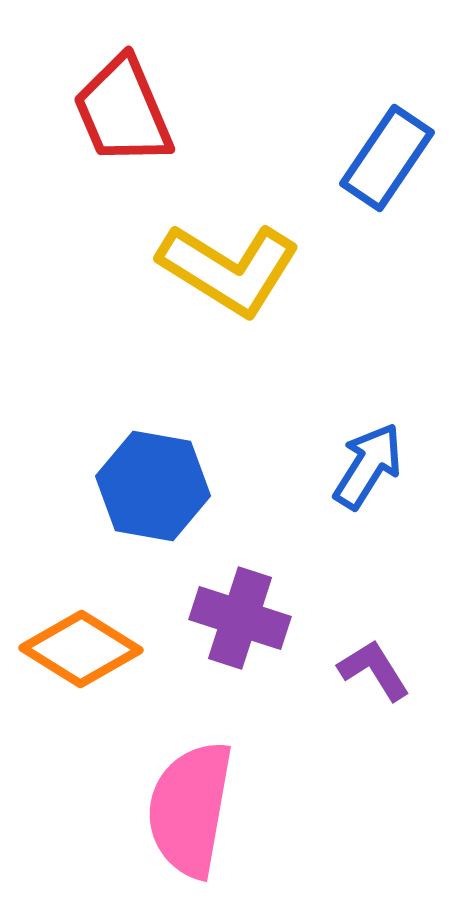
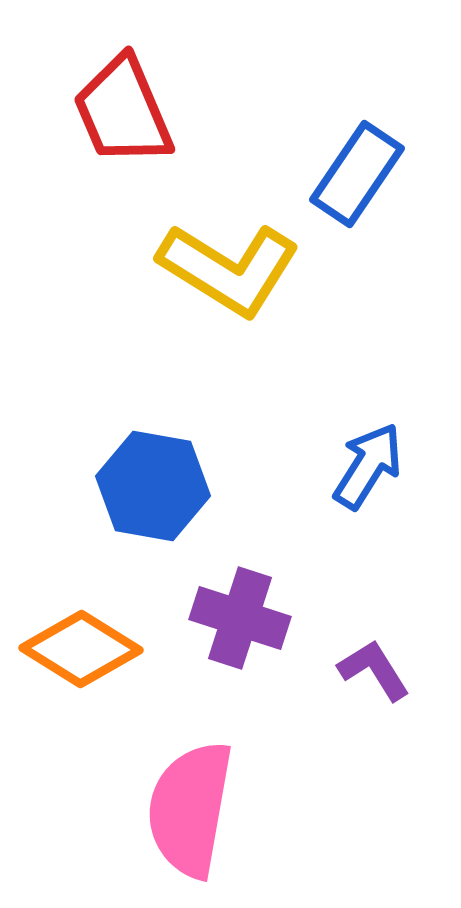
blue rectangle: moved 30 px left, 16 px down
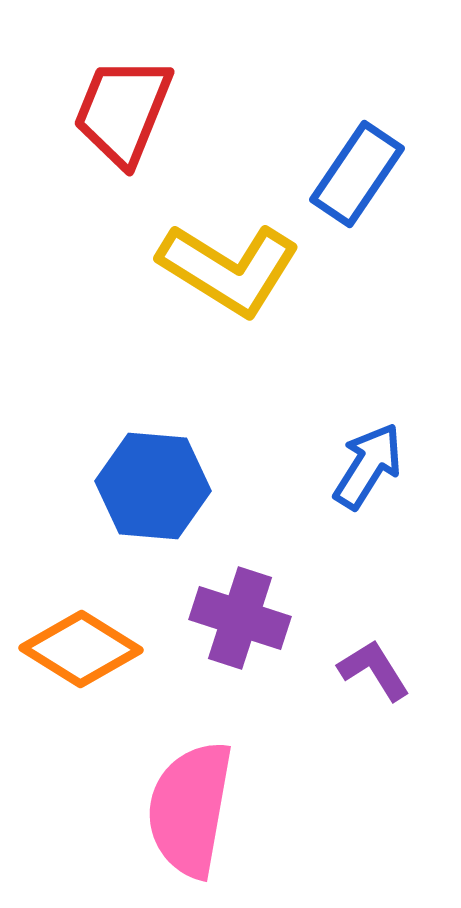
red trapezoid: rotated 45 degrees clockwise
blue hexagon: rotated 5 degrees counterclockwise
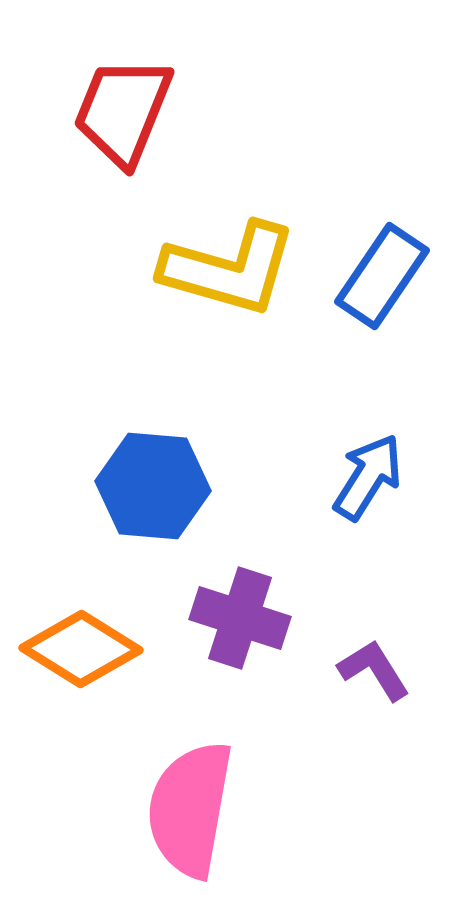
blue rectangle: moved 25 px right, 102 px down
yellow L-shape: rotated 16 degrees counterclockwise
blue arrow: moved 11 px down
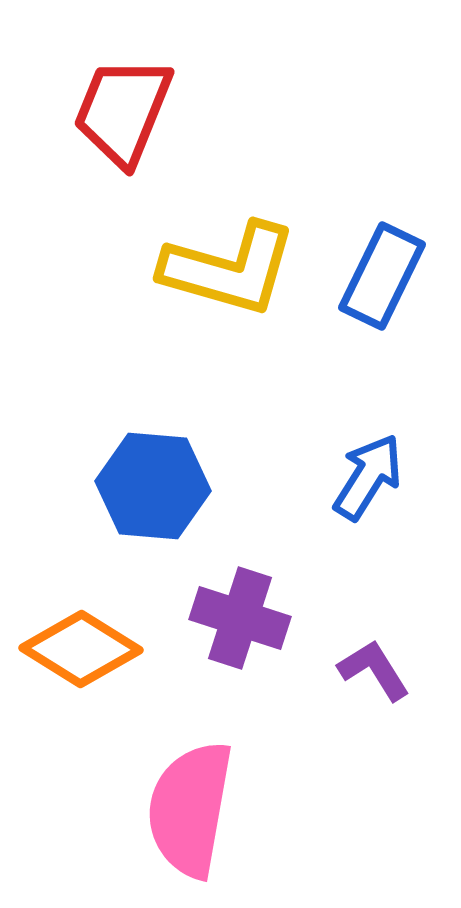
blue rectangle: rotated 8 degrees counterclockwise
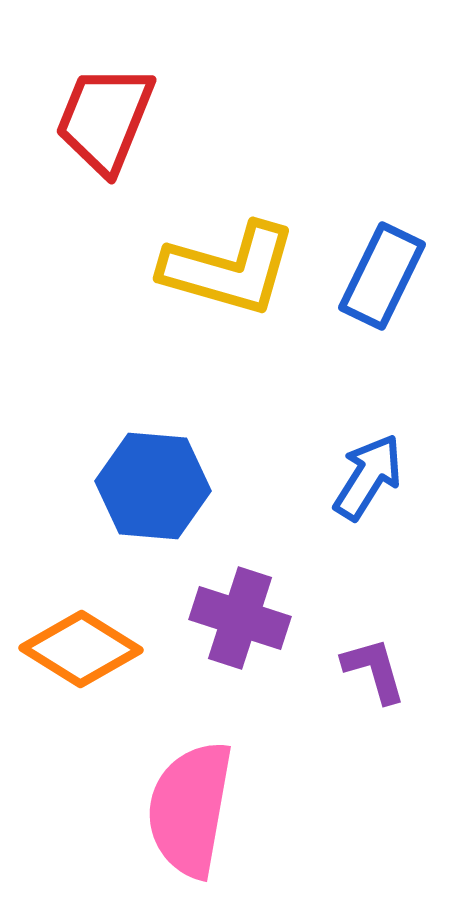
red trapezoid: moved 18 px left, 8 px down
purple L-shape: rotated 16 degrees clockwise
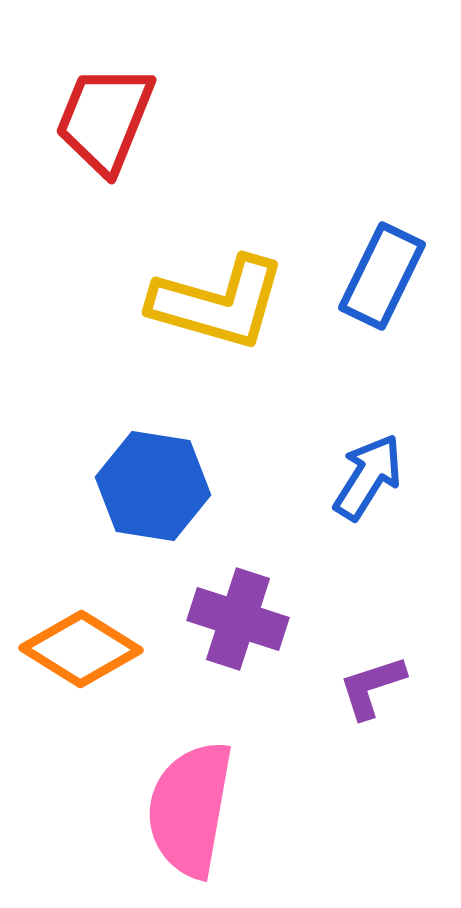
yellow L-shape: moved 11 px left, 34 px down
blue hexagon: rotated 4 degrees clockwise
purple cross: moved 2 px left, 1 px down
purple L-shape: moved 2 px left, 17 px down; rotated 92 degrees counterclockwise
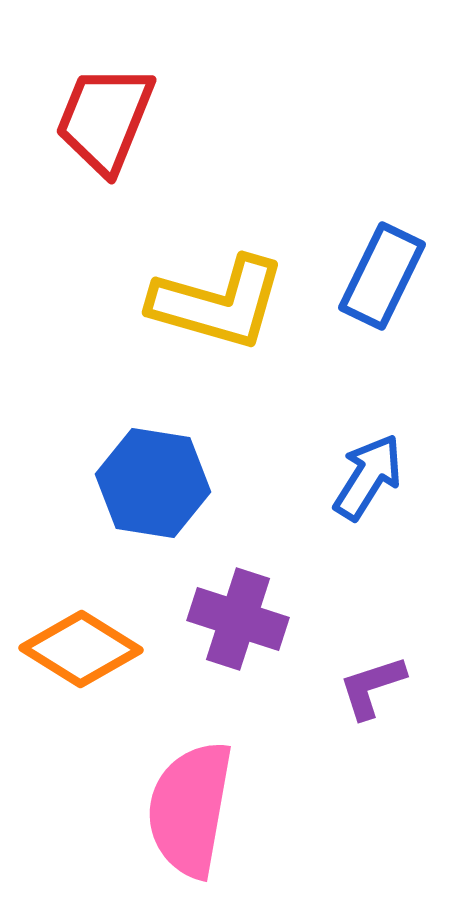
blue hexagon: moved 3 px up
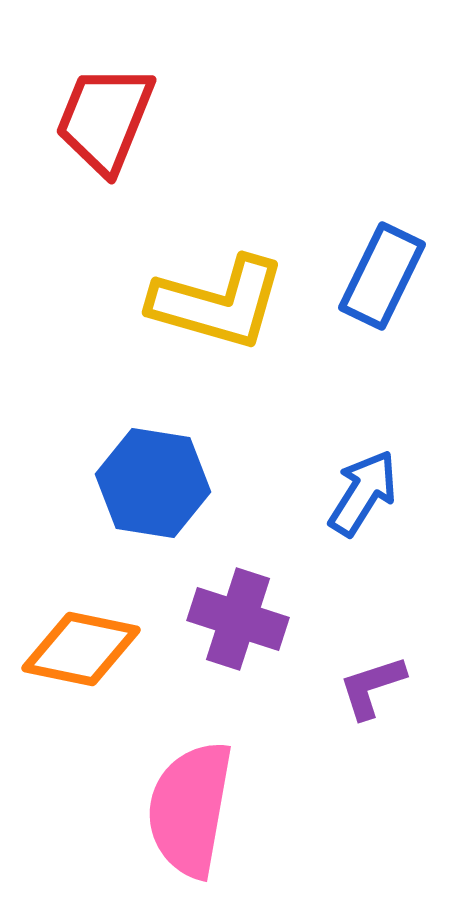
blue arrow: moved 5 px left, 16 px down
orange diamond: rotated 20 degrees counterclockwise
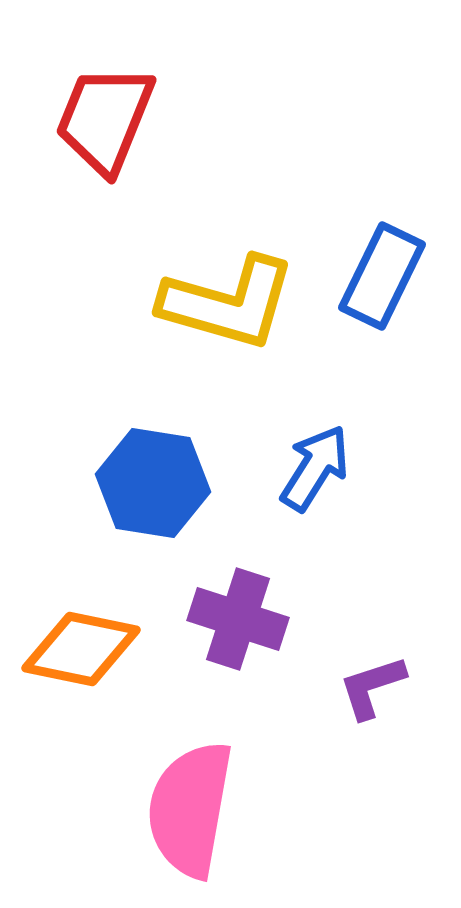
yellow L-shape: moved 10 px right
blue arrow: moved 48 px left, 25 px up
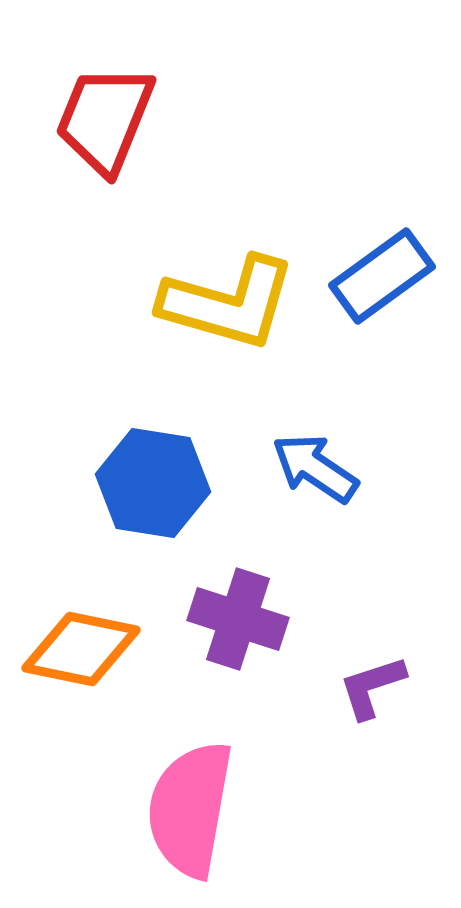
blue rectangle: rotated 28 degrees clockwise
blue arrow: rotated 88 degrees counterclockwise
